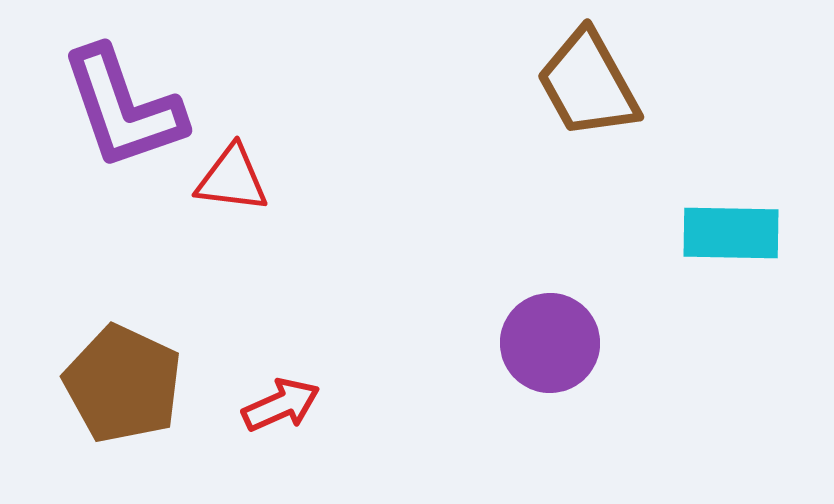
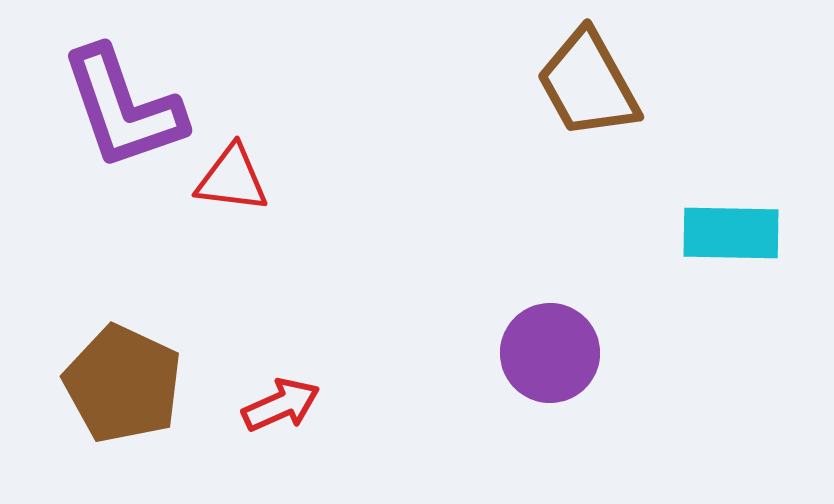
purple circle: moved 10 px down
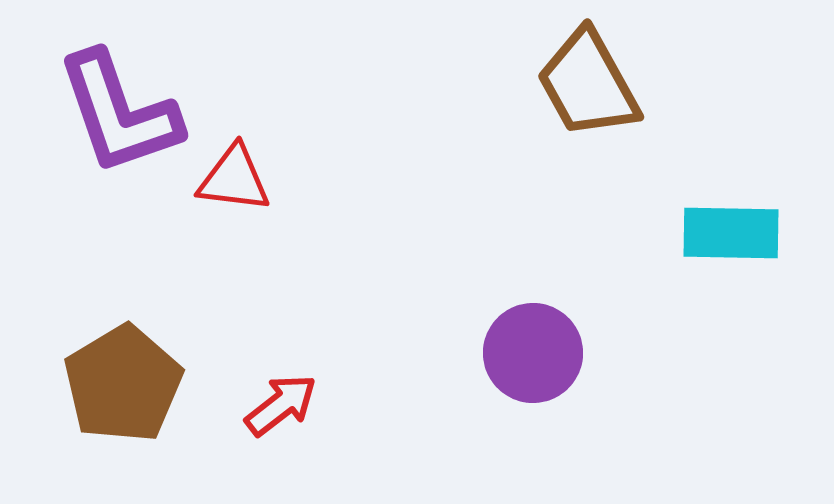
purple L-shape: moved 4 px left, 5 px down
red triangle: moved 2 px right
purple circle: moved 17 px left
brown pentagon: rotated 16 degrees clockwise
red arrow: rotated 14 degrees counterclockwise
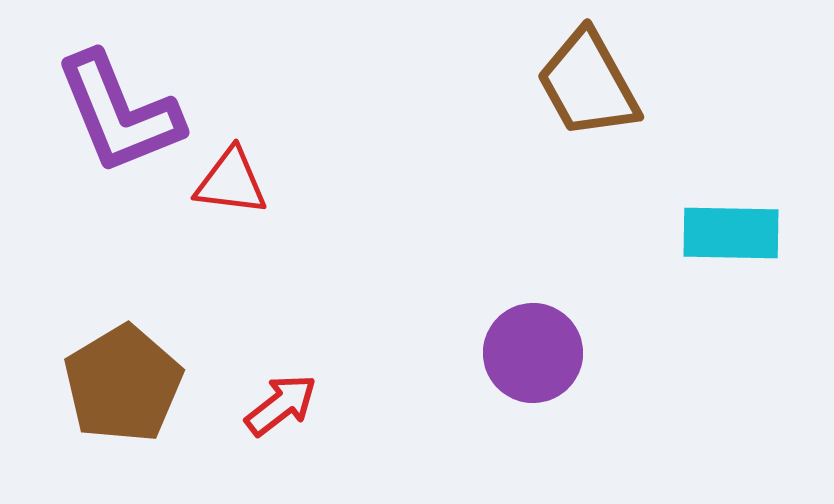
purple L-shape: rotated 3 degrees counterclockwise
red triangle: moved 3 px left, 3 px down
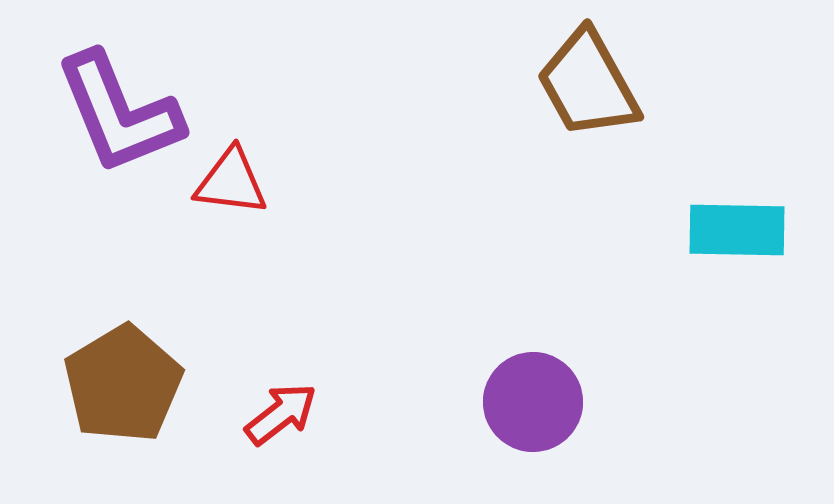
cyan rectangle: moved 6 px right, 3 px up
purple circle: moved 49 px down
red arrow: moved 9 px down
